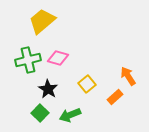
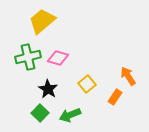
green cross: moved 3 px up
orange rectangle: rotated 14 degrees counterclockwise
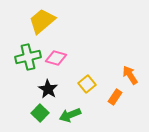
pink diamond: moved 2 px left
orange arrow: moved 2 px right, 1 px up
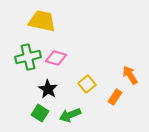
yellow trapezoid: rotated 52 degrees clockwise
green square: rotated 12 degrees counterclockwise
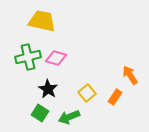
yellow square: moved 9 px down
green arrow: moved 1 px left, 2 px down
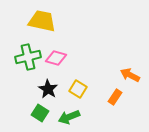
orange arrow: rotated 30 degrees counterclockwise
yellow square: moved 9 px left, 4 px up; rotated 18 degrees counterclockwise
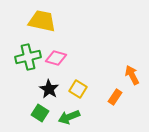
orange arrow: moved 2 px right; rotated 36 degrees clockwise
black star: moved 1 px right
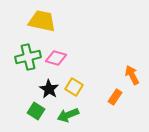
yellow square: moved 4 px left, 2 px up
green square: moved 4 px left, 2 px up
green arrow: moved 1 px left, 2 px up
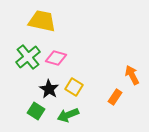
green cross: rotated 25 degrees counterclockwise
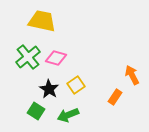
yellow square: moved 2 px right, 2 px up; rotated 24 degrees clockwise
